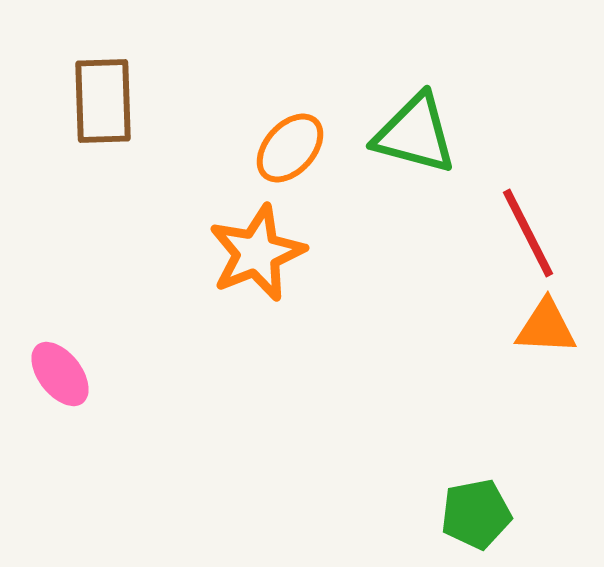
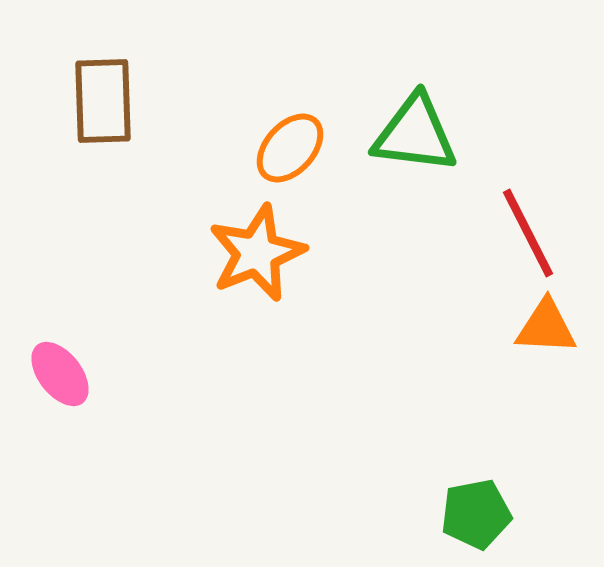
green triangle: rotated 8 degrees counterclockwise
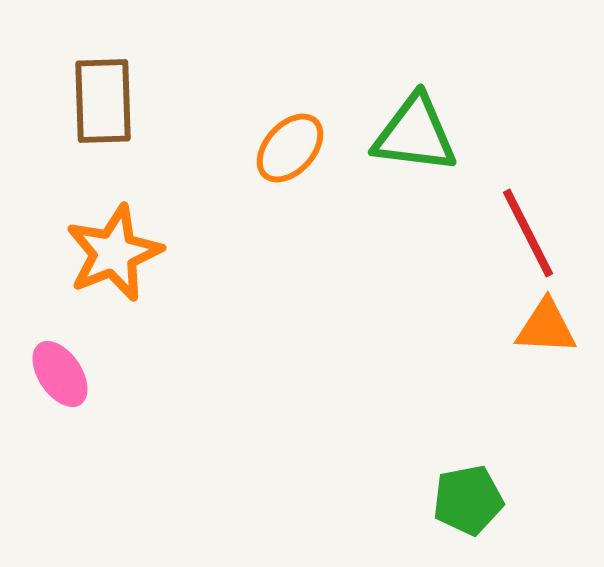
orange star: moved 143 px left
pink ellipse: rotated 4 degrees clockwise
green pentagon: moved 8 px left, 14 px up
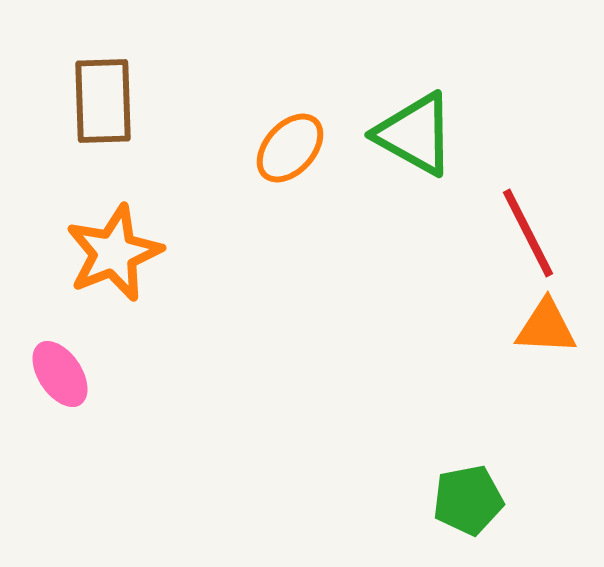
green triangle: rotated 22 degrees clockwise
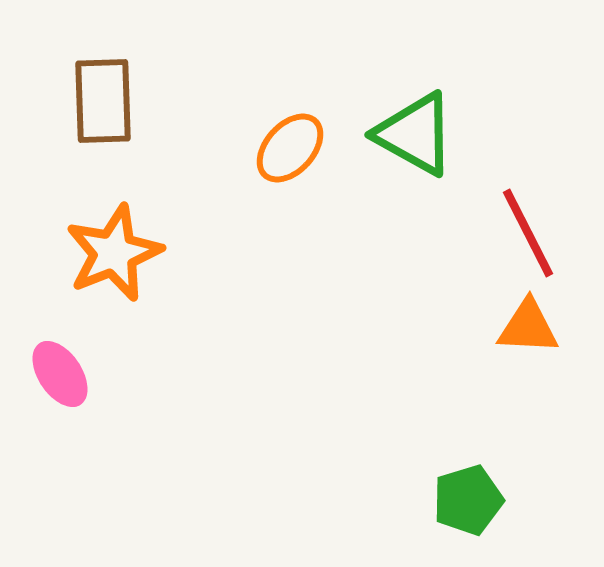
orange triangle: moved 18 px left
green pentagon: rotated 6 degrees counterclockwise
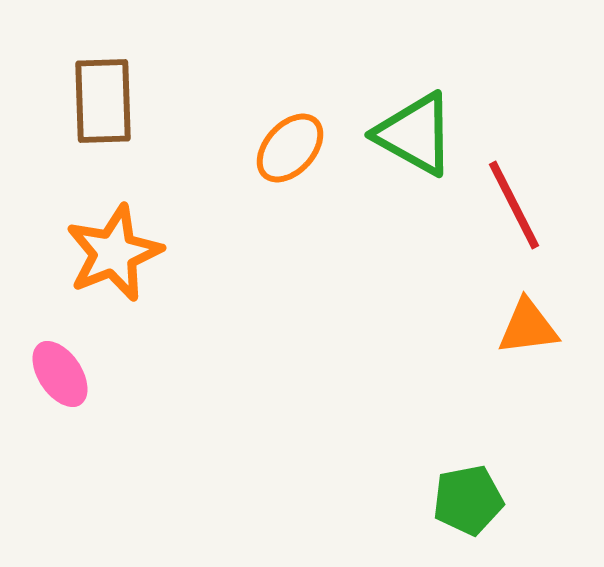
red line: moved 14 px left, 28 px up
orange triangle: rotated 10 degrees counterclockwise
green pentagon: rotated 6 degrees clockwise
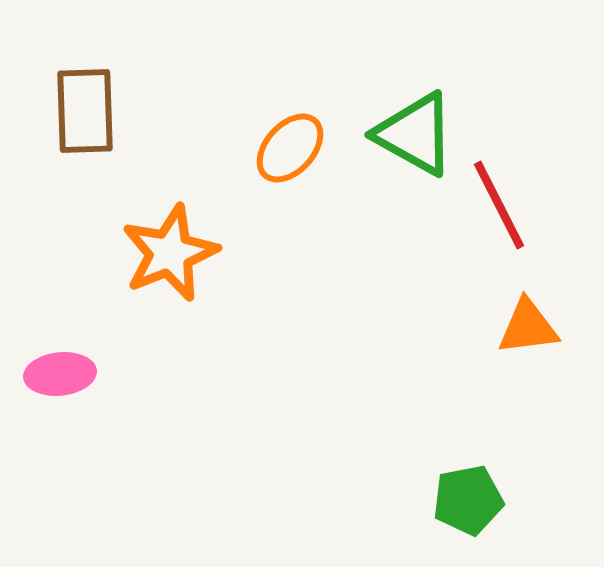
brown rectangle: moved 18 px left, 10 px down
red line: moved 15 px left
orange star: moved 56 px right
pink ellipse: rotated 62 degrees counterclockwise
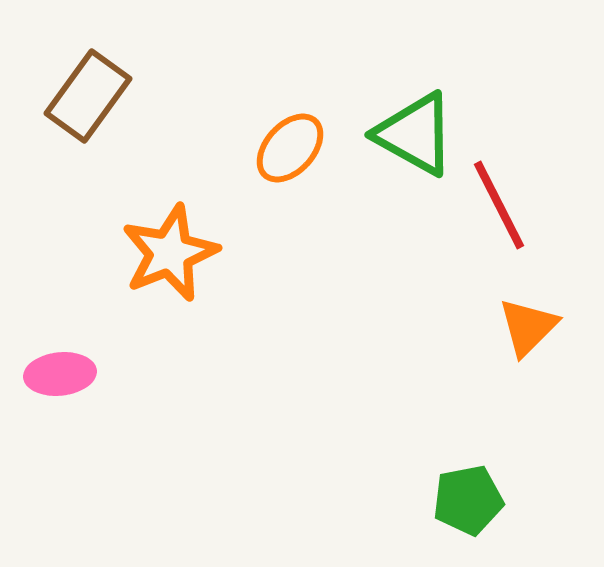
brown rectangle: moved 3 px right, 15 px up; rotated 38 degrees clockwise
orange triangle: rotated 38 degrees counterclockwise
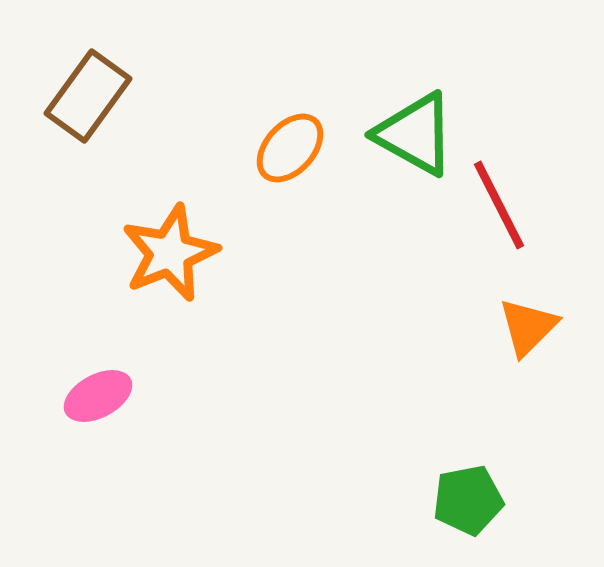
pink ellipse: moved 38 px right, 22 px down; rotated 22 degrees counterclockwise
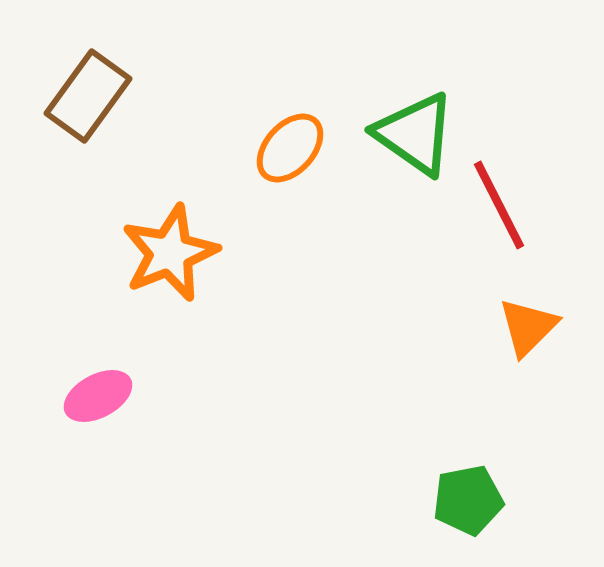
green triangle: rotated 6 degrees clockwise
